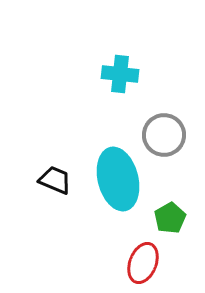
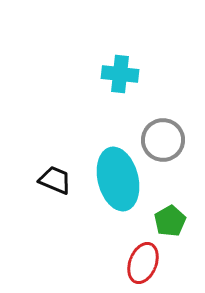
gray circle: moved 1 px left, 5 px down
green pentagon: moved 3 px down
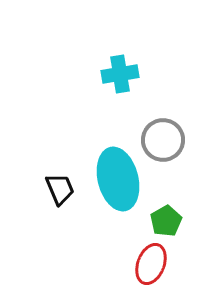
cyan cross: rotated 15 degrees counterclockwise
black trapezoid: moved 5 px right, 9 px down; rotated 44 degrees clockwise
green pentagon: moved 4 px left
red ellipse: moved 8 px right, 1 px down
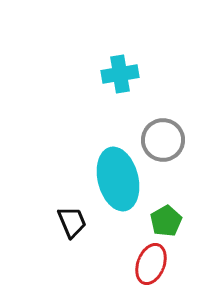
black trapezoid: moved 12 px right, 33 px down
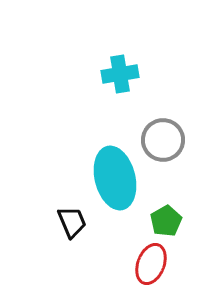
cyan ellipse: moved 3 px left, 1 px up
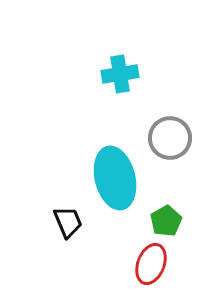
gray circle: moved 7 px right, 2 px up
black trapezoid: moved 4 px left
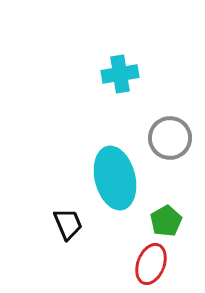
black trapezoid: moved 2 px down
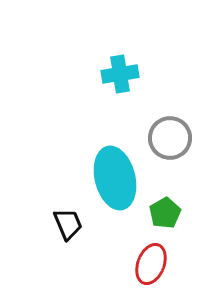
green pentagon: moved 1 px left, 8 px up
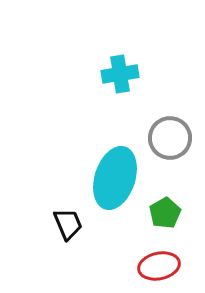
cyan ellipse: rotated 32 degrees clockwise
red ellipse: moved 8 px right, 2 px down; rotated 57 degrees clockwise
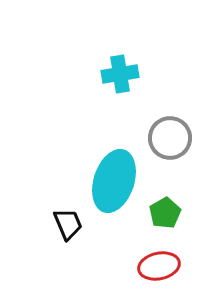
cyan ellipse: moved 1 px left, 3 px down
